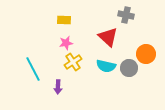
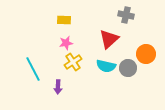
red triangle: moved 1 px right, 2 px down; rotated 35 degrees clockwise
gray circle: moved 1 px left
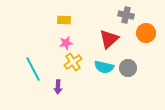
orange circle: moved 21 px up
cyan semicircle: moved 2 px left, 1 px down
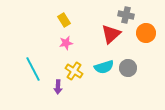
yellow rectangle: rotated 56 degrees clockwise
red triangle: moved 2 px right, 5 px up
yellow cross: moved 1 px right, 9 px down; rotated 24 degrees counterclockwise
cyan semicircle: rotated 30 degrees counterclockwise
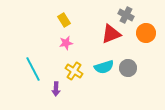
gray cross: rotated 14 degrees clockwise
red triangle: rotated 20 degrees clockwise
purple arrow: moved 2 px left, 2 px down
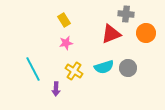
gray cross: moved 1 px up; rotated 21 degrees counterclockwise
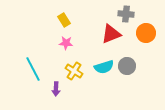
pink star: rotated 16 degrees clockwise
gray circle: moved 1 px left, 2 px up
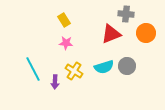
purple arrow: moved 1 px left, 7 px up
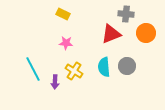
yellow rectangle: moved 1 px left, 6 px up; rotated 32 degrees counterclockwise
cyan semicircle: rotated 102 degrees clockwise
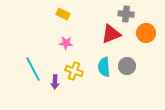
yellow cross: rotated 12 degrees counterclockwise
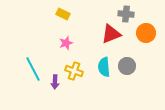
pink star: rotated 24 degrees counterclockwise
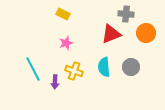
gray circle: moved 4 px right, 1 px down
